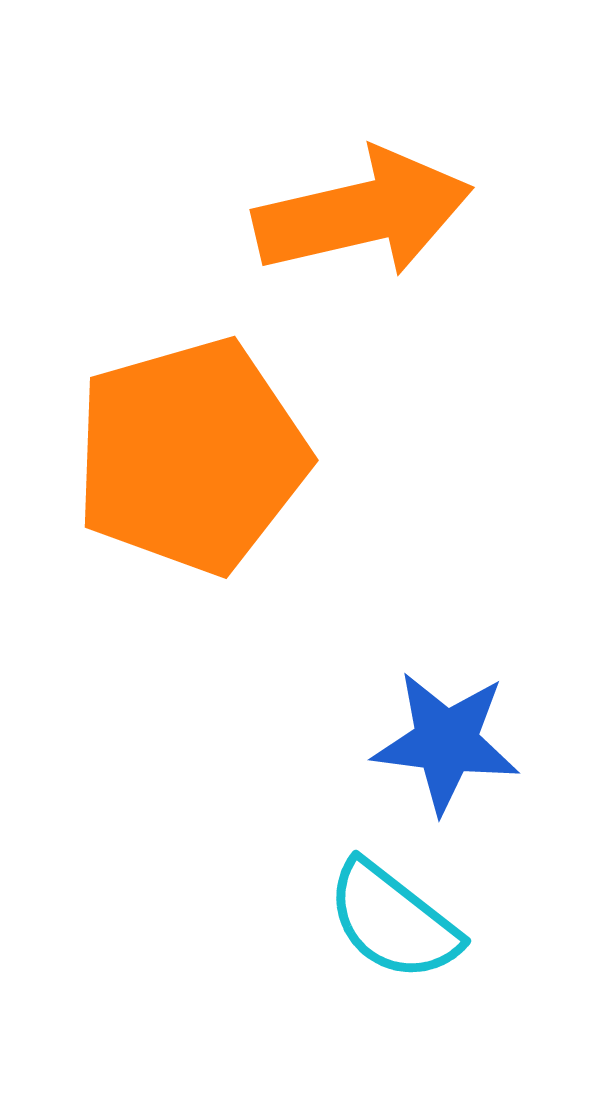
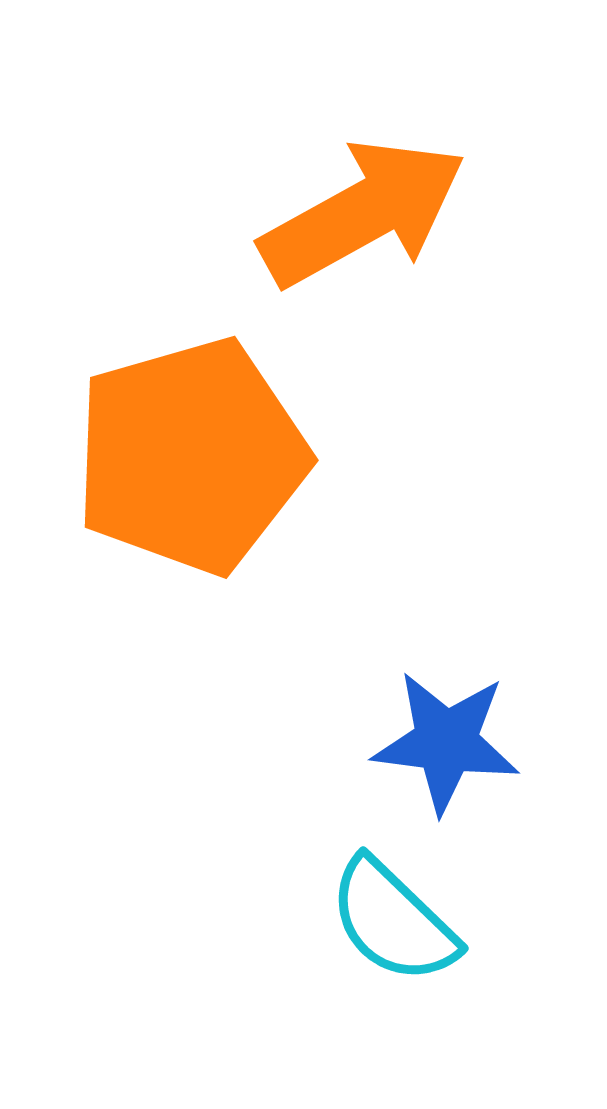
orange arrow: rotated 16 degrees counterclockwise
cyan semicircle: rotated 6 degrees clockwise
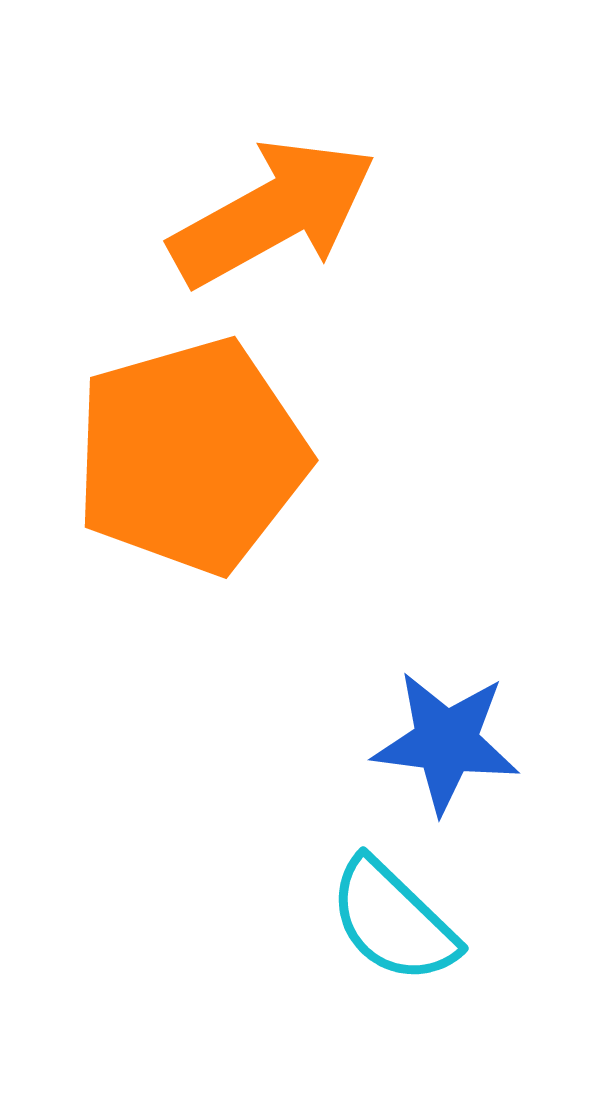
orange arrow: moved 90 px left
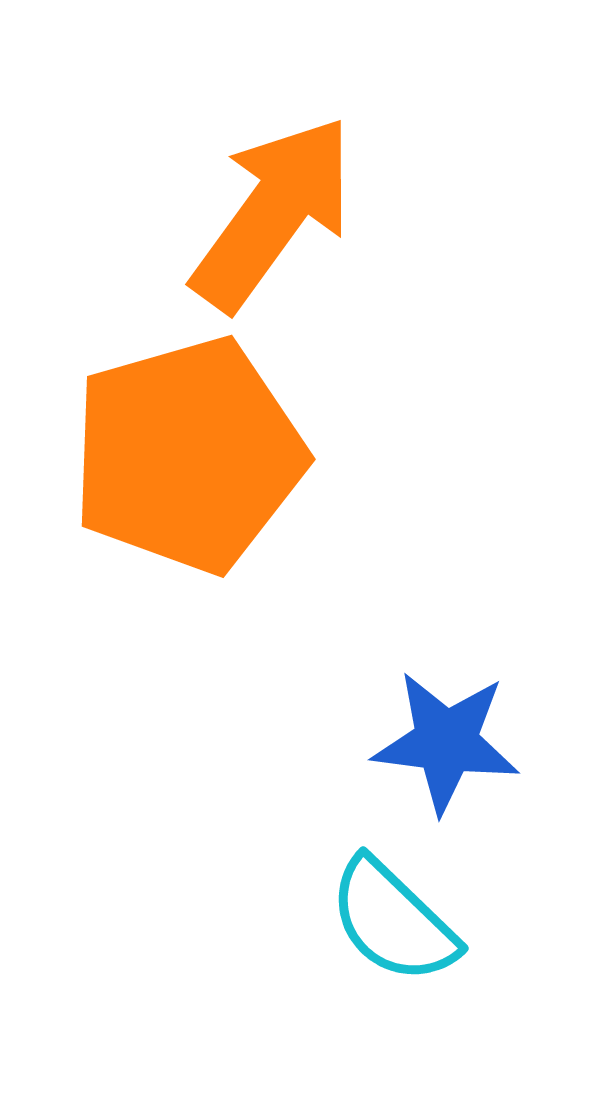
orange arrow: rotated 25 degrees counterclockwise
orange pentagon: moved 3 px left, 1 px up
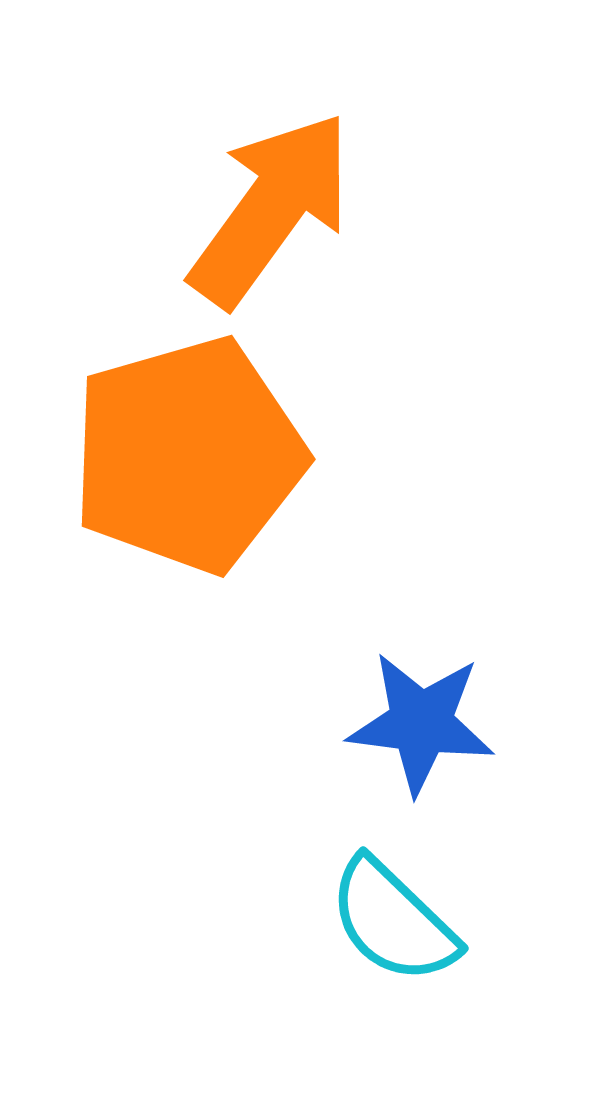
orange arrow: moved 2 px left, 4 px up
blue star: moved 25 px left, 19 px up
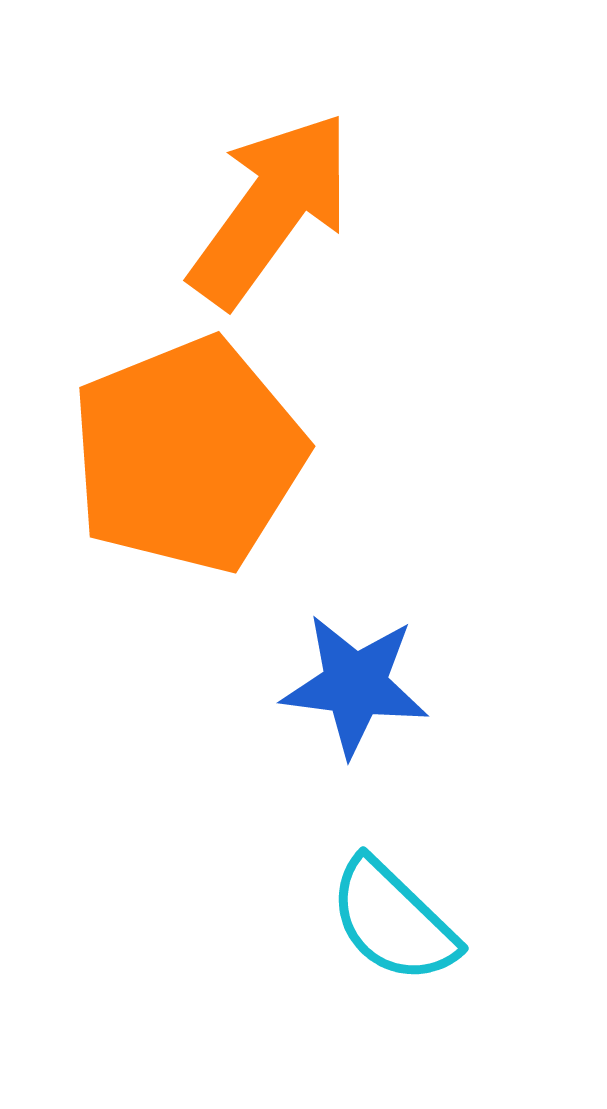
orange pentagon: rotated 6 degrees counterclockwise
blue star: moved 66 px left, 38 px up
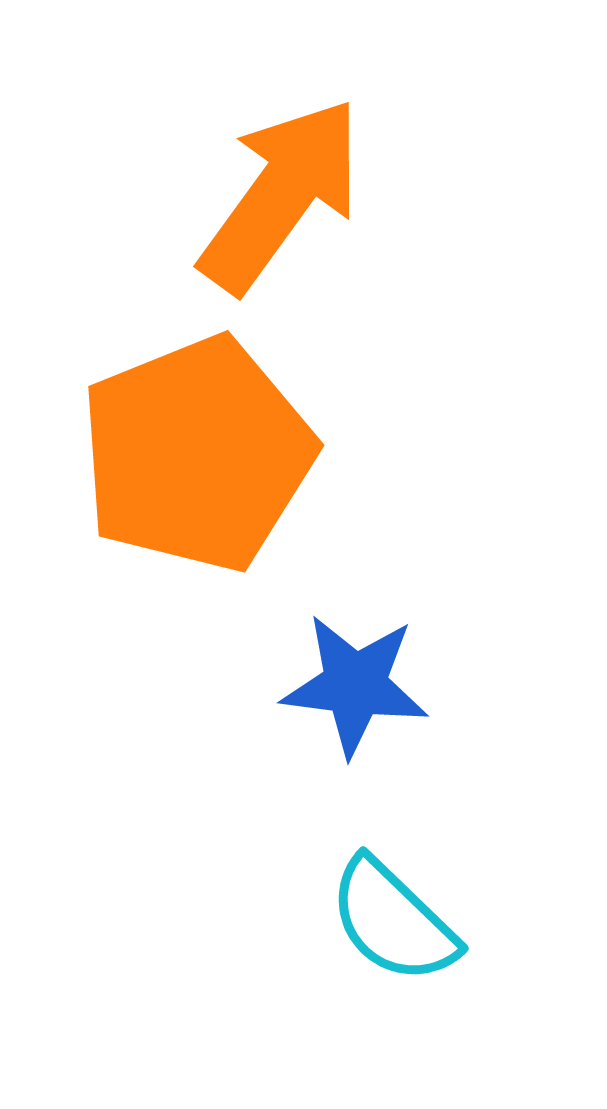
orange arrow: moved 10 px right, 14 px up
orange pentagon: moved 9 px right, 1 px up
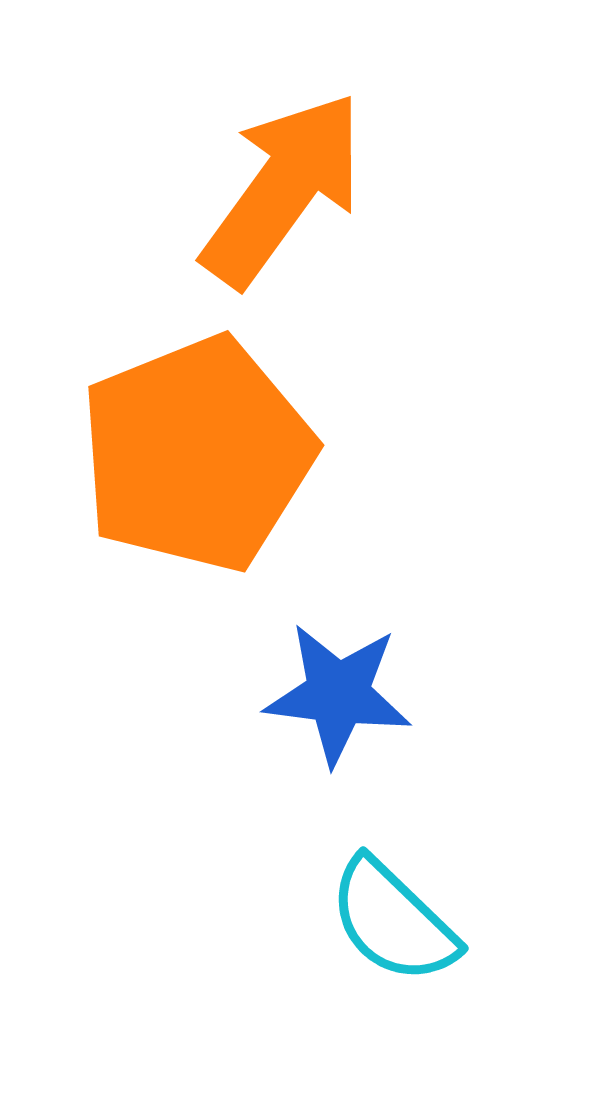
orange arrow: moved 2 px right, 6 px up
blue star: moved 17 px left, 9 px down
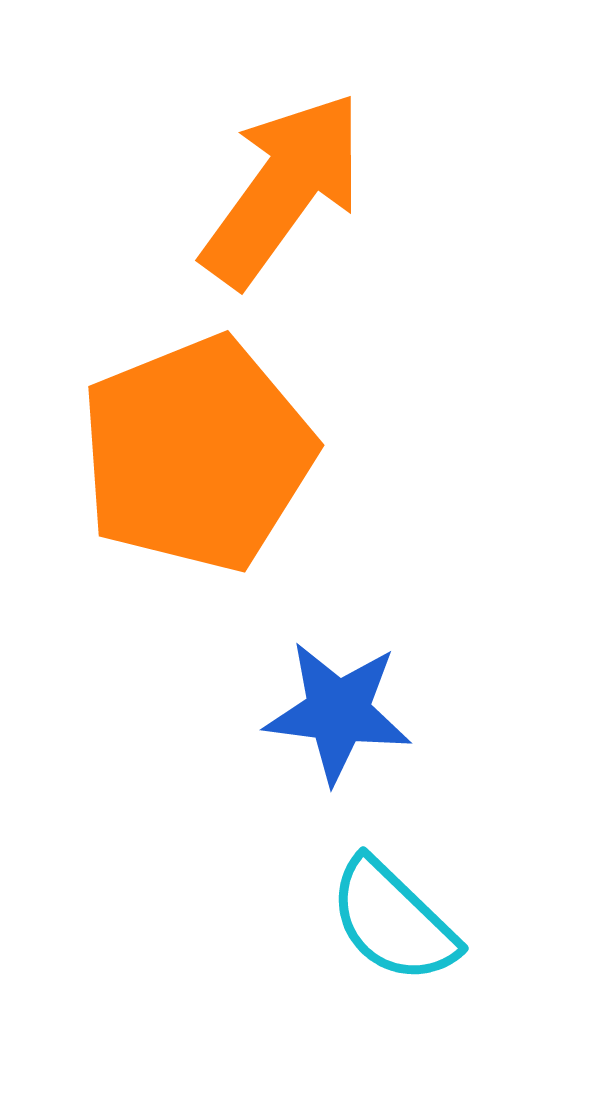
blue star: moved 18 px down
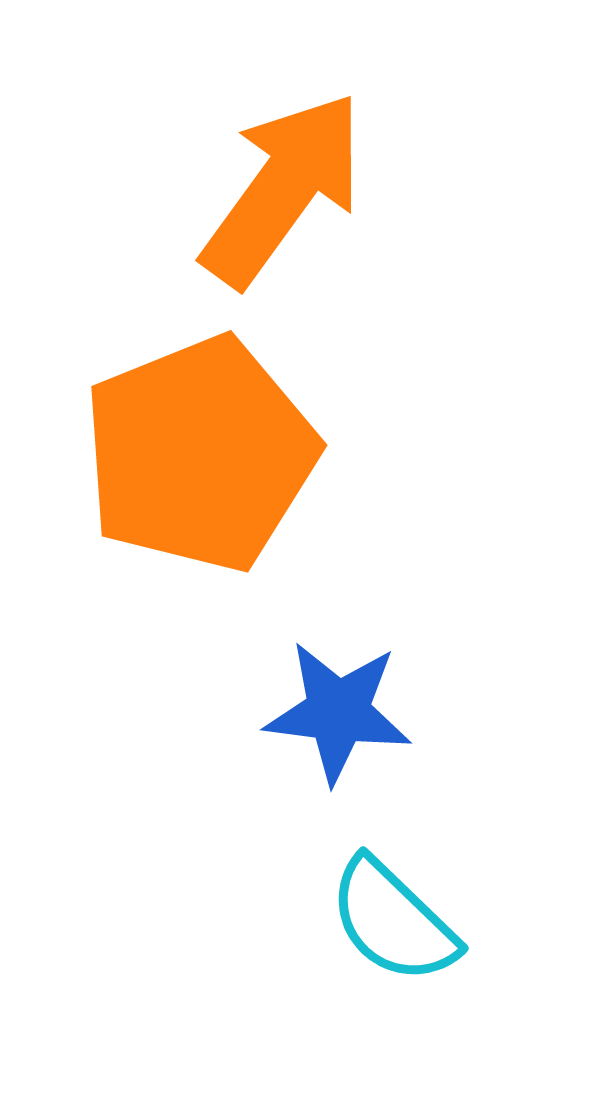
orange pentagon: moved 3 px right
